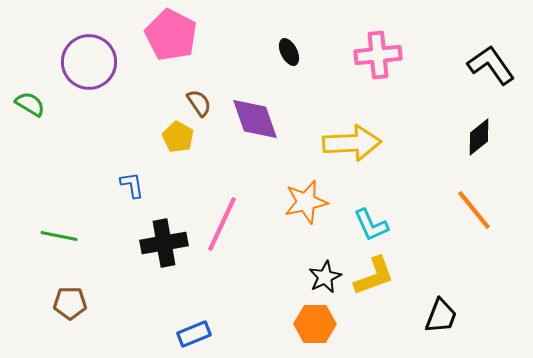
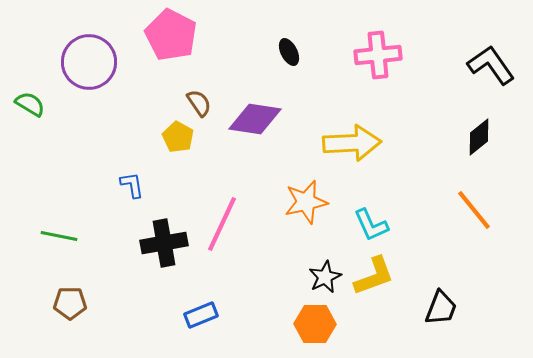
purple diamond: rotated 62 degrees counterclockwise
black trapezoid: moved 8 px up
blue rectangle: moved 7 px right, 19 px up
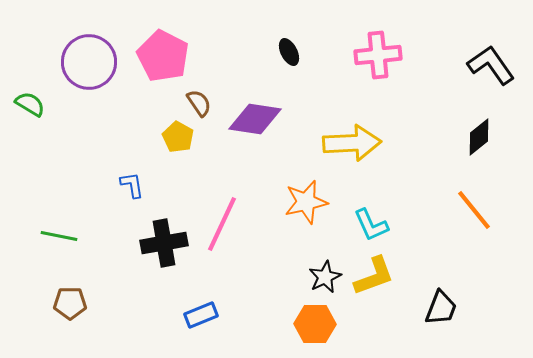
pink pentagon: moved 8 px left, 21 px down
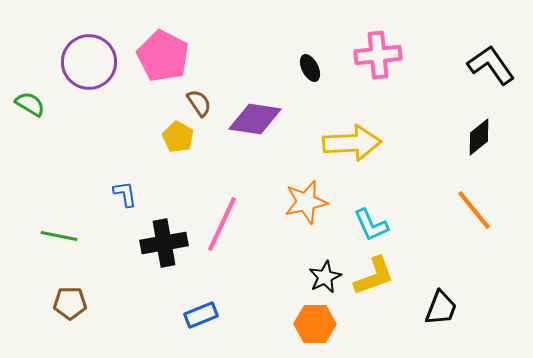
black ellipse: moved 21 px right, 16 px down
blue L-shape: moved 7 px left, 9 px down
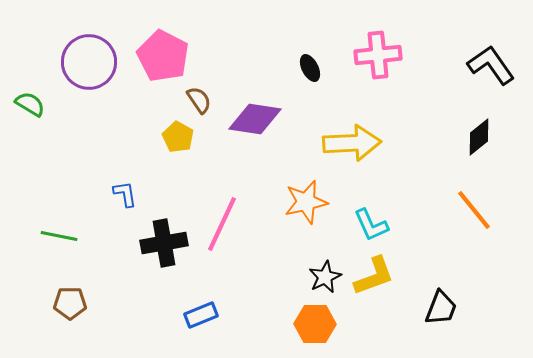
brown semicircle: moved 3 px up
